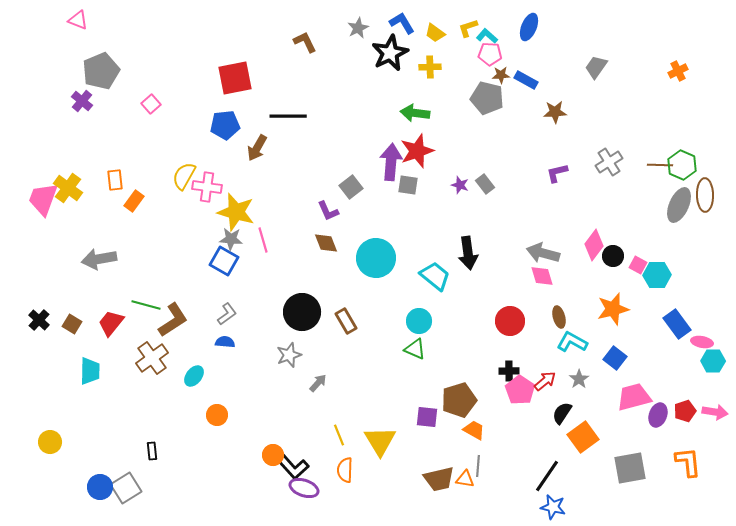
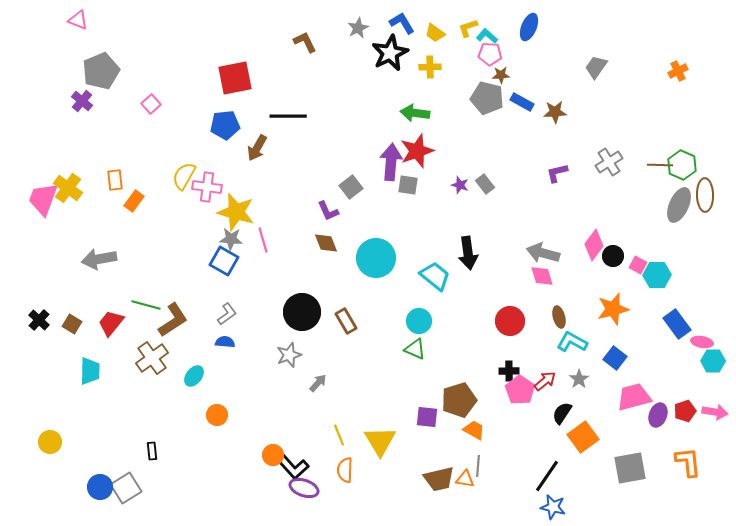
blue rectangle at (526, 80): moved 4 px left, 22 px down
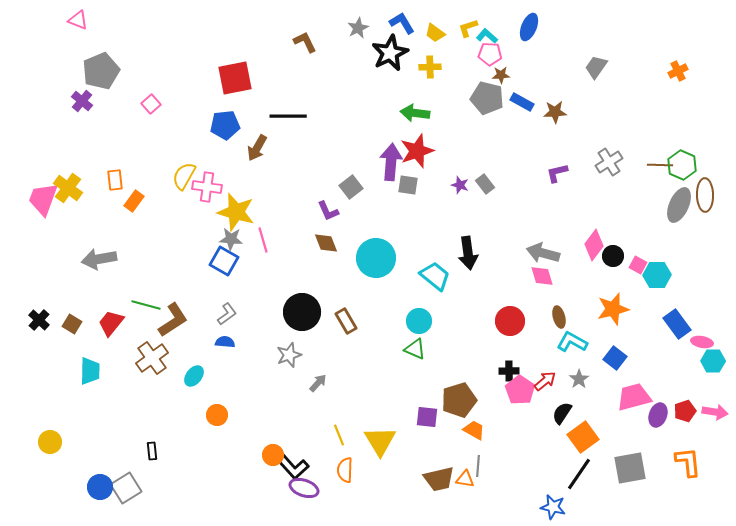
black line at (547, 476): moved 32 px right, 2 px up
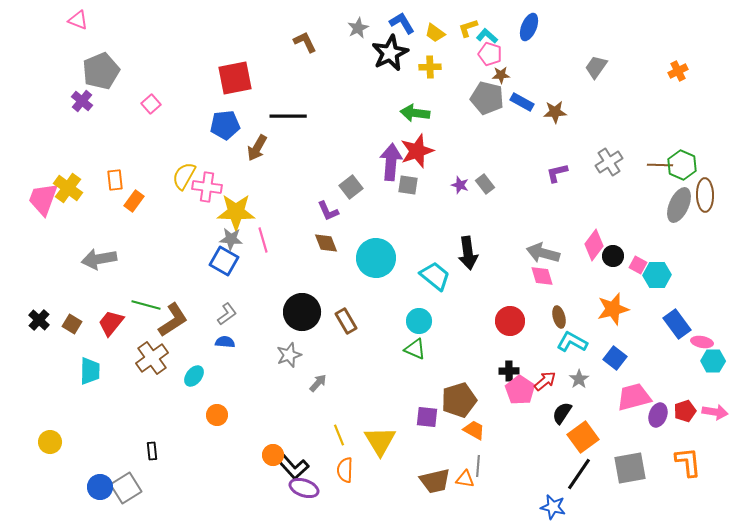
pink pentagon at (490, 54): rotated 15 degrees clockwise
yellow star at (236, 212): rotated 15 degrees counterclockwise
brown trapezoid at (439, 479): moved 4 px left, 2 px down
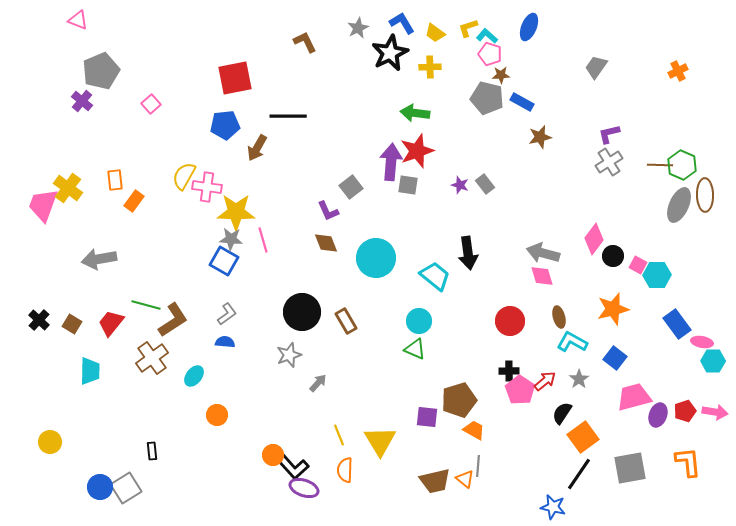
brown star at (555, 112): moved 15 px left, 25 px down; rotated 10 degrees counterclockwise
purple L-shape at (557, 173): moved 52 px right, 39 px up
pink trapezoid at (43, 199): moved 6 px down
pink diamond at (594, 245): moved 6 px up
orange triangle at (465, 479): rotated 30 degrees clockwise
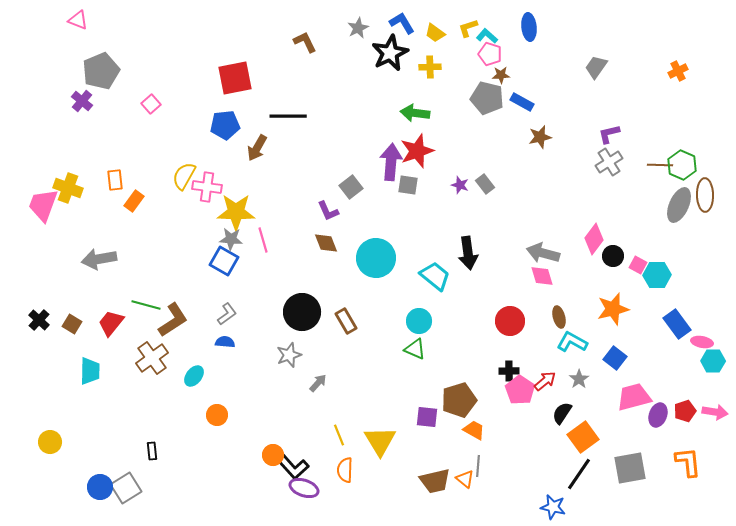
blue ellipse at (529, 27): rotated 28 degrees counterclockwise
yellow cross at (68, 188): rotated 16 degrees counterclockwise
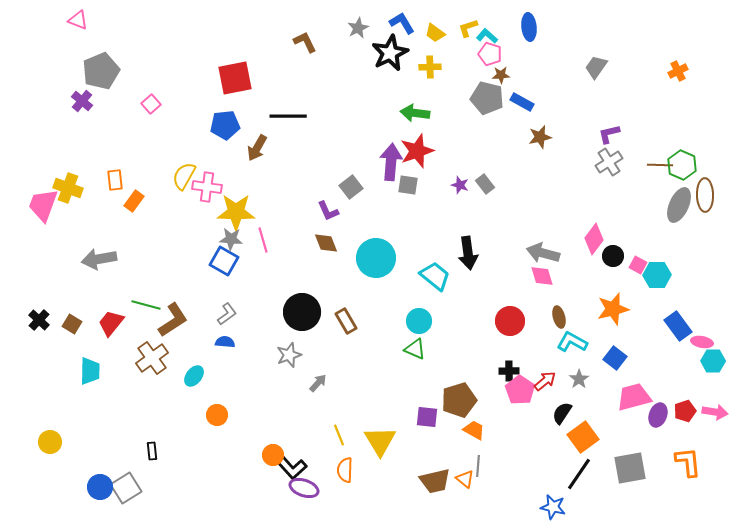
blue rectangle at (677, 324): moved 1 px right, 2 px down
black L-shape at (293, 467): moved 2 px left
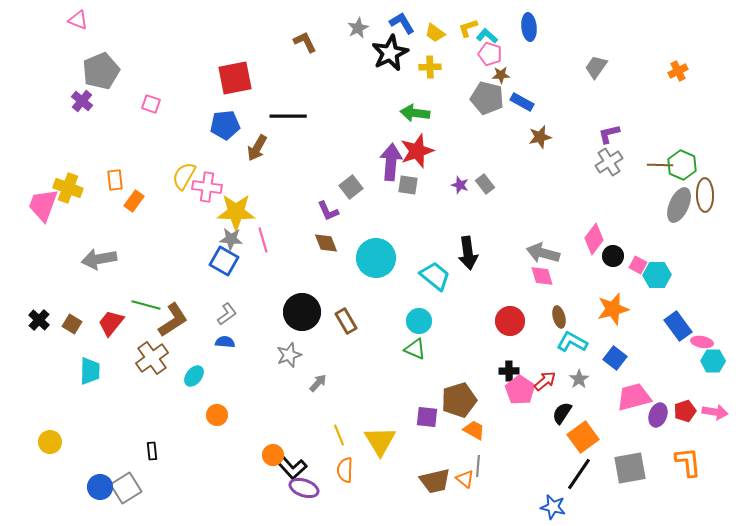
pink square at (151, 104): rotated 30 degrees counterclockwise
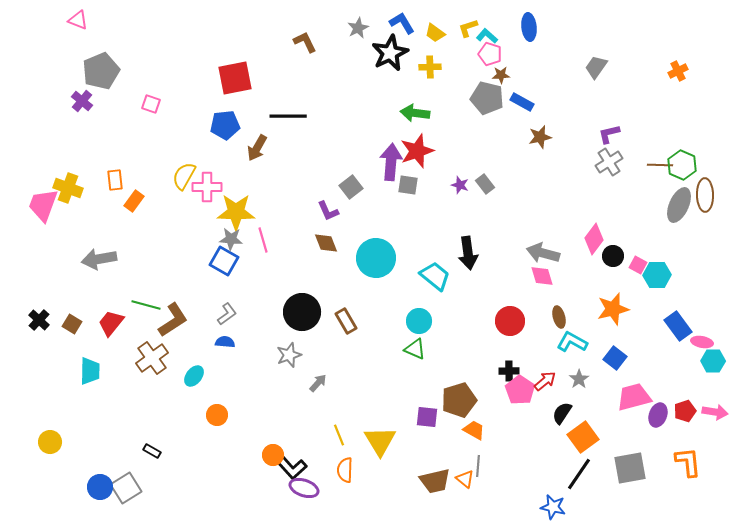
pink cross at (207, 187): rotated 8 degrees counterclockwise
black rectangle at (152, 451): rotated 54 degrees counterclockwise
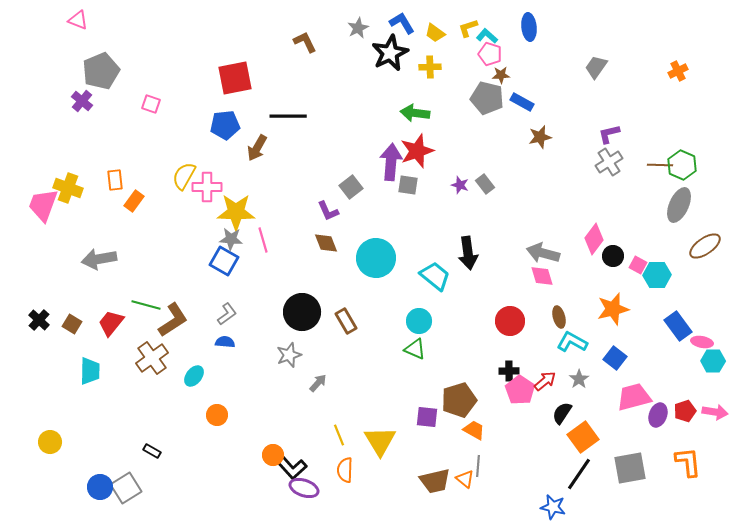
brown ellipse at (705, 195): moved 51 px down; rotated 56 degrees clockwise
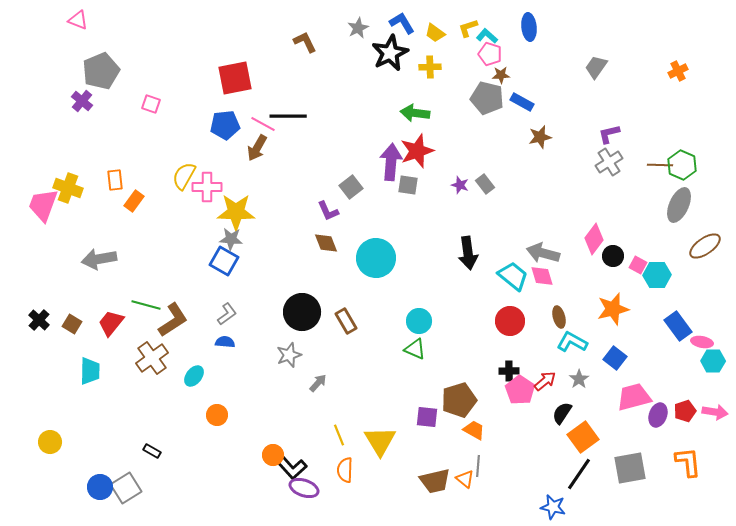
pink line at (263, 240): moved 116 px up; rotated 45 degrees counterclockwise
cyan trapezoid at (435, 276): moved 78 px right
